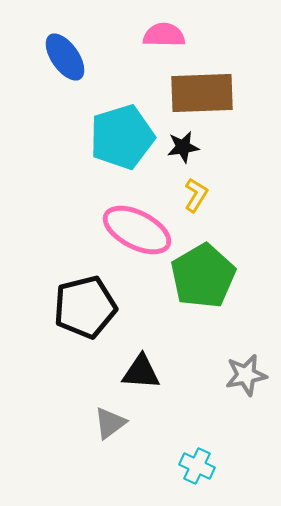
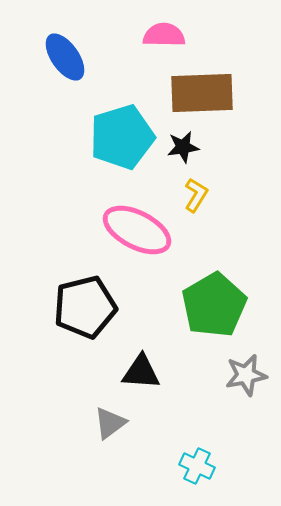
green pentagon: moved 11 px right, 29 px down
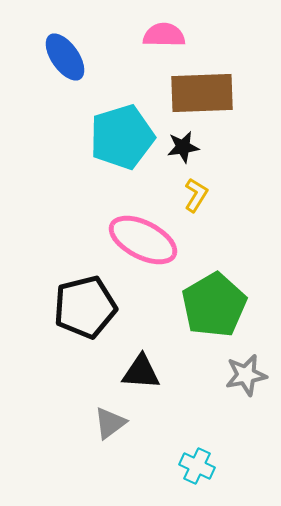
pink ellipse: moved 6 px right, 10 px down
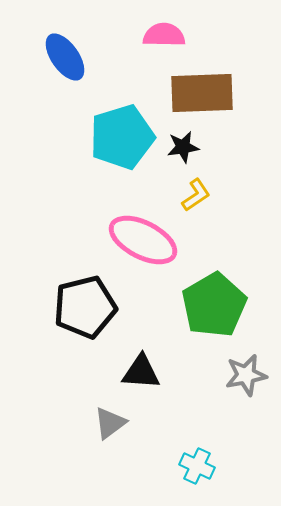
yellow L-shape: rotated 24 degrees clockwise
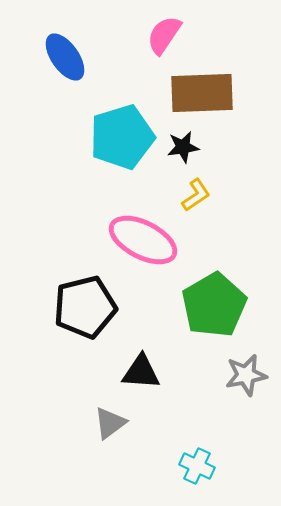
pink semicircle: rotated 57 degrees counterclockwise
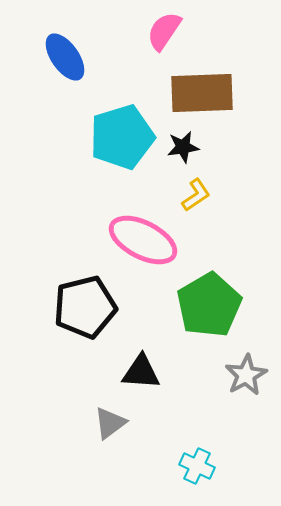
pink semicircle: moved 4 px up
green pentagon: moved 5 px left
gray star: rotated 18 degrees counterclockwise
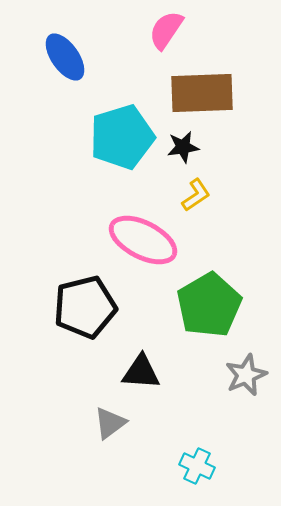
pink semicircle: moved 2 px right, 1 px up
gray star: rotated 6 degrees clockwise
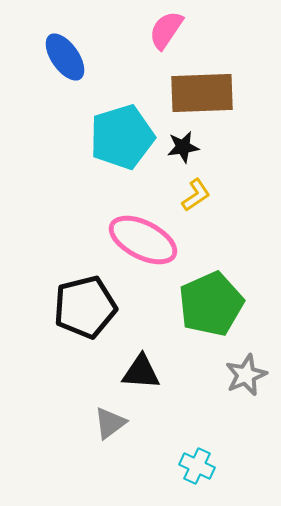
green pentagon: moved 2 px right, 1 px up; rotated 6 degrees clockwise
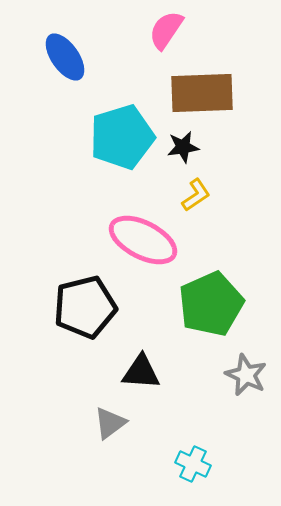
gray star: rotated 24 degrees counterclockwise
cyan cross: moved 4 px left, 2 px up
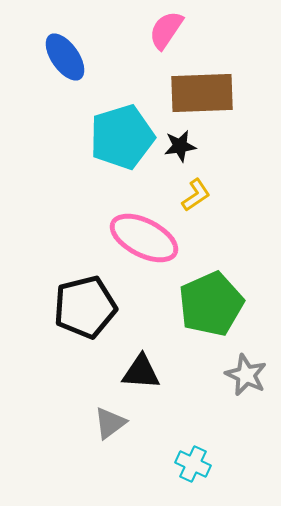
black star: moved 3 px left, 1 px up
pink ellipse: moved 1 px right, 2 px up
